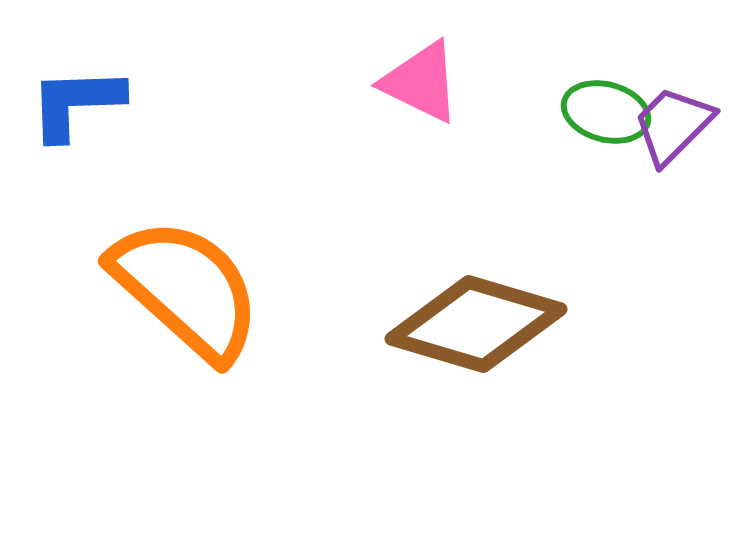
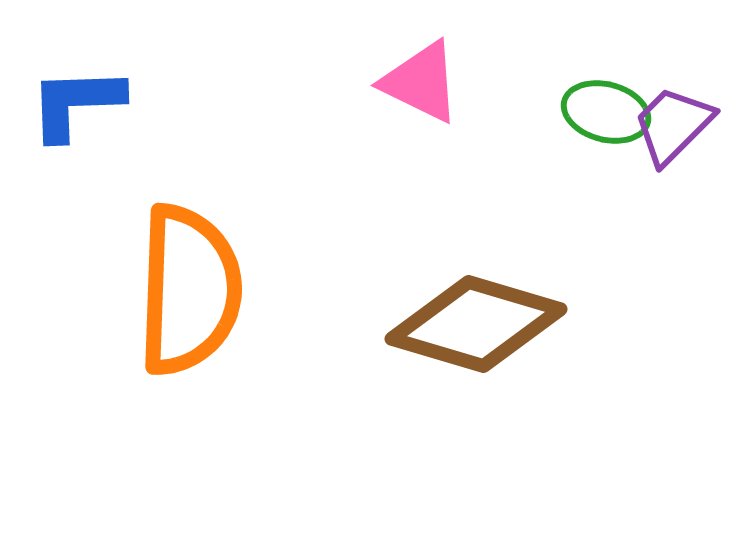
orange semicircle: moved 3 px right, 1 px down; rotated 50 degrees clockwise
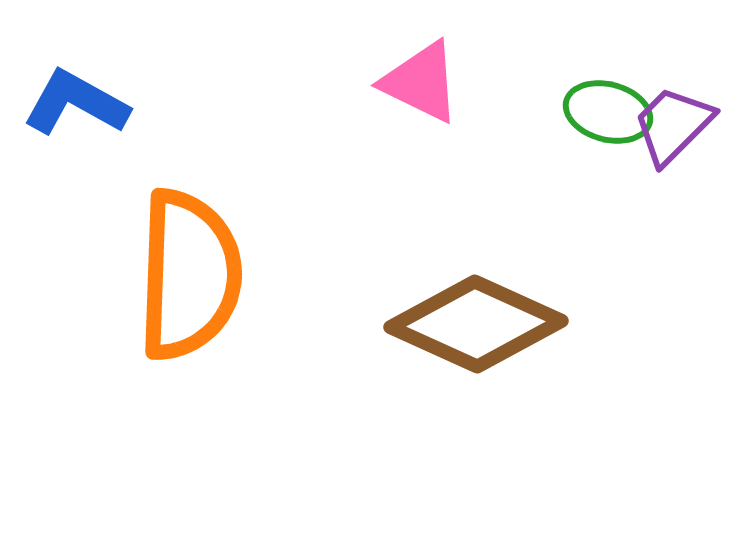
blue L-shape: rotated 31 degrees clockwise
green ellipse: moved 2 px right
orange semicircle: moved 15 px up
brown diamond: rotated 8 degrees clockwise
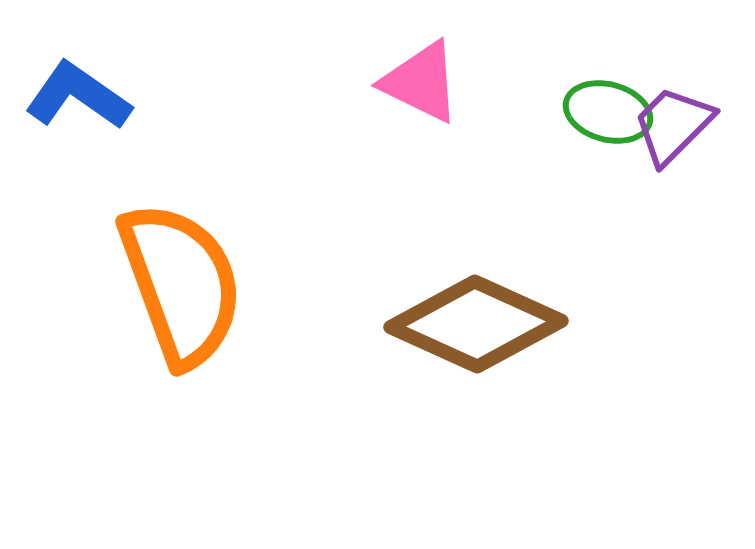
blue L-shape: moved 2 px right, 7 px up; rotated 6 degrees clockwise
orange semicircle: moved 8 px left, 9 px down; rotated 22 degrees counterclockwise
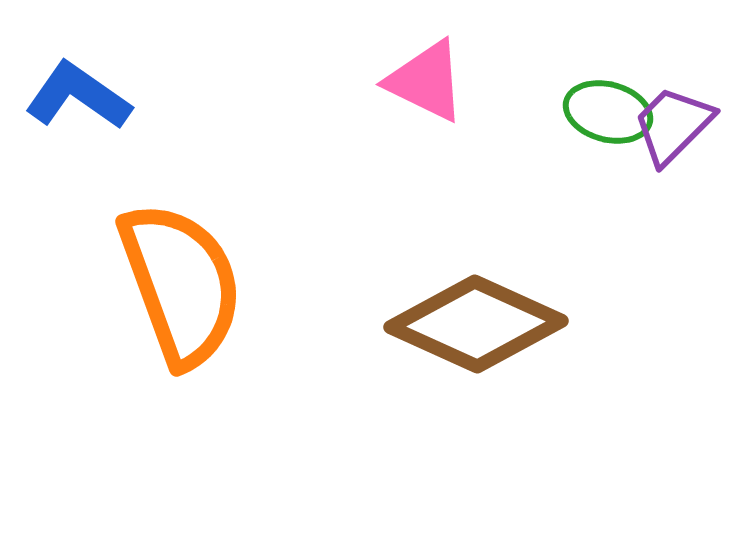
pink triangle: moved 5 px right, 1 px up
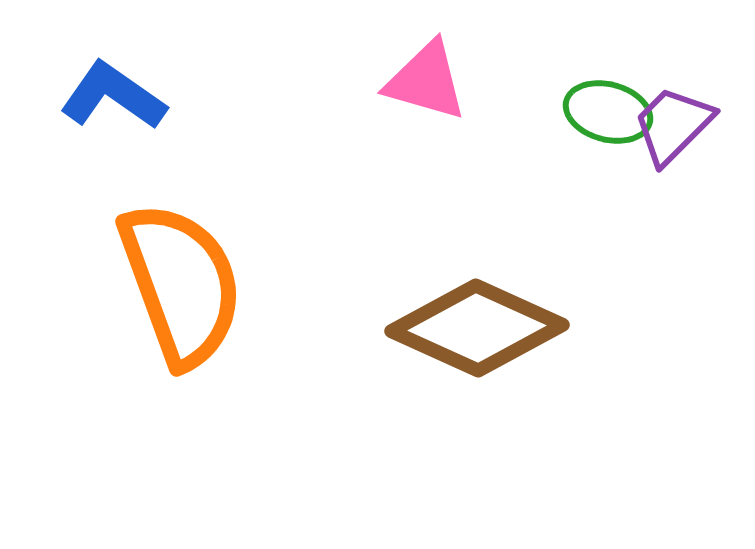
pink triangle: rotated 10 degrees counterclockwise
blue L-shape: moved 35 px right
brown diamond: moved 1 px right, 4 px down
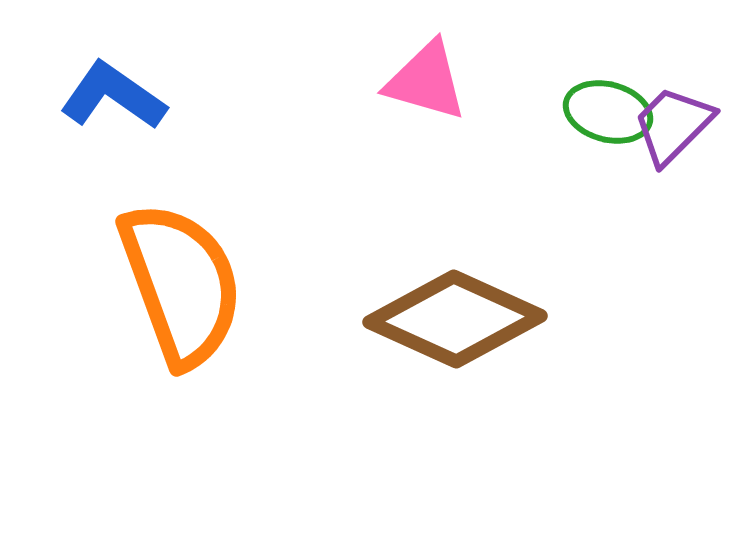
brown diamond: moved 22 px left, 9 px up
